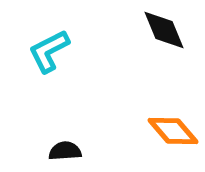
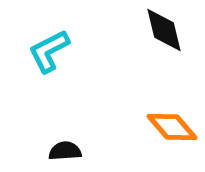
black diamond: rotated 9 degrees clockwise
orange diamond: moved 1 px left, 4 px up
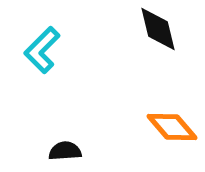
black diamond: moved 6 px left, 1 px up
cyan L-shape: moved 7 px left, 1 px up; rotated 18 degrees counterclockwise
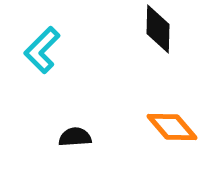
black diamond: rotated 15 degrees clockwise
black semicircle: moved 10 px right, 14 px up
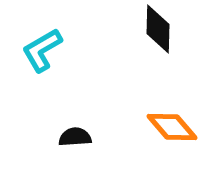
cyan L-shape: rotated 15 degrees clockwise
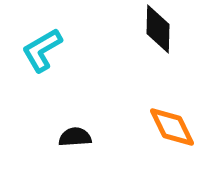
orange diamond: rotated 15 degrees clockwise
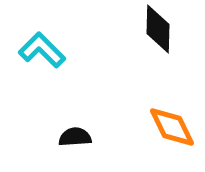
cyan L-shape: rotated 75 degrees clockwise
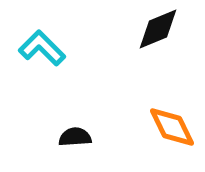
black diamond: rotated 66 degrees clockwise
cyan L-shape: moved 2 px up
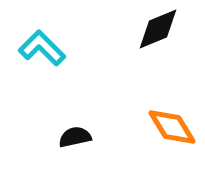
orange diamond: rotated 6 degrees counterclockwise
black semicircle: rotated 8 degrees counterclockwise
